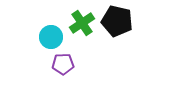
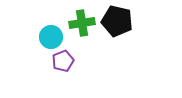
green cross: rotated 25 degrees clockwise
purple pentagon: moved 3 px up; rotated 20 degrees counterclockwise
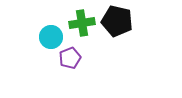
purple pentagon: moved 7 px right, 3 px up
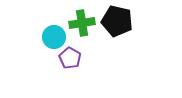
cyan circle: moved 3 px right
purple pentagon: rotated 20 degrees counterclockwise
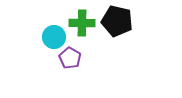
green cross: rotated 10 degrees clockwise
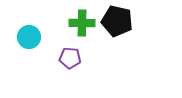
cyan circle: moved 25 px left
purple pentagon: rotated 25 degrees counterclockwise
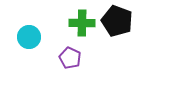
black pentagon: rotated 8 degrees clockwise
purple pentagon: rotated 20 degrees clockwise
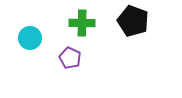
black pentagon: moved 16 px right
cyan circle: moved 1 px right, 1 px down
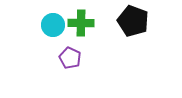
green cross: moved 1 px left
cyan circle: moved 23 px right, 13 px up
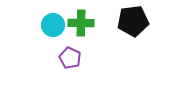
black pentagon: rotated 28 degrees counterclockwise
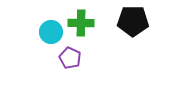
black pentagon: rotated 8 degrees clockwise
cyan circle: moved 2 px left, 7 px down
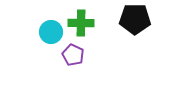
black pentagon: moved 2 px right, 2 px up
purple pentagon: moved 3 px right, 3 px up
